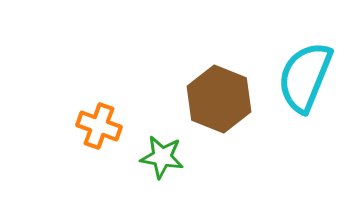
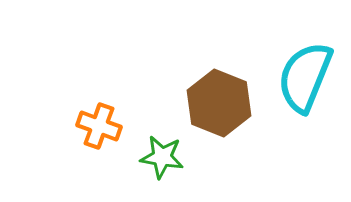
brown hexagon: moved 4 px down
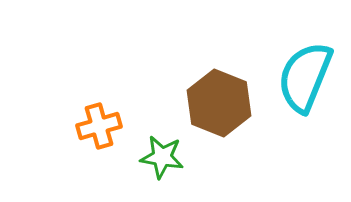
orange cross: rotated 36 degrees counterclockwise
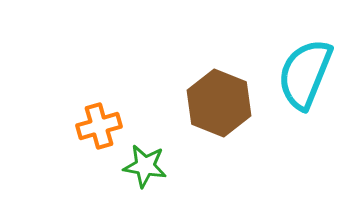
cyan semicircle: moved 3 px up
green star: moved 17 px left, 9 px down
